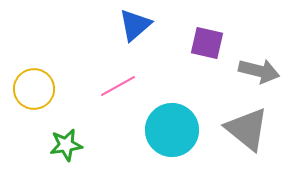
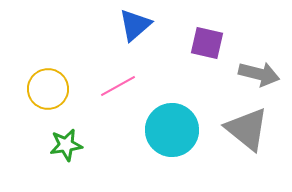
gray arrow: moved 3 px down
yellow circle: moved 14 px right
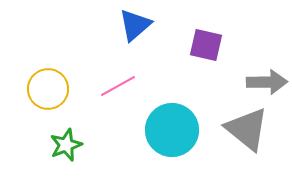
purple square: moved 1 px left, 2 px down
gray arrow: moved 8 px right, 8 px down; rotated 15 degrees counterclockwise
green star: rotated 12 degrees counterclockwise
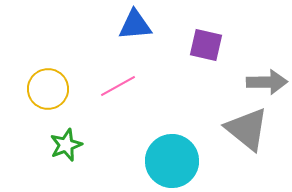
blue triangle: rotated 36 degrees clockwise
cyan circle: moved 31 px down
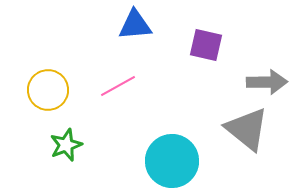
yellow circle: moved 1 px down
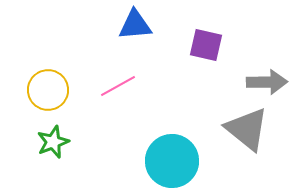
green star: moved 13 px left, 3 px up
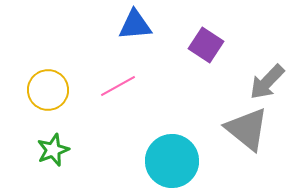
purple square: rotated 20 degrees clockwise
gray arrow: rotated 135 degrees clockwise
green star: moved 8 px down
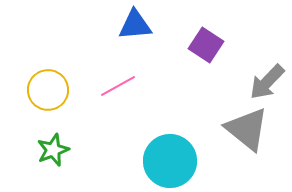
cyan circle: moved 2 px left
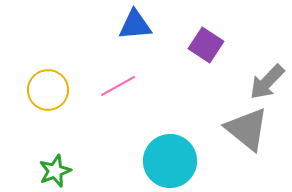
green star: moved 2 px right, 21 px down
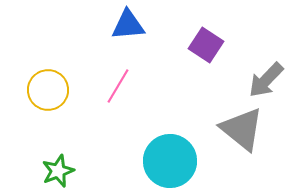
blue triangle: moved 7 px left
gray arrow: moved 1 px left, 2 px up
pink line: rotated 30 degrees counterclockwise
gray triangle: moved 5 px left
green star: moved 3 px right
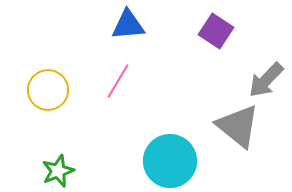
purple square: moved 10 px right, 14 px up
pink line: moved 5 px up
gray triangle: moved 4 px left, 3 px up
